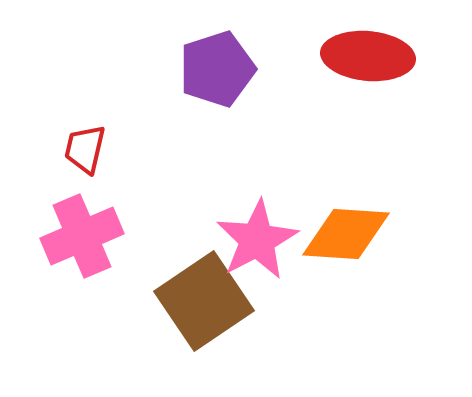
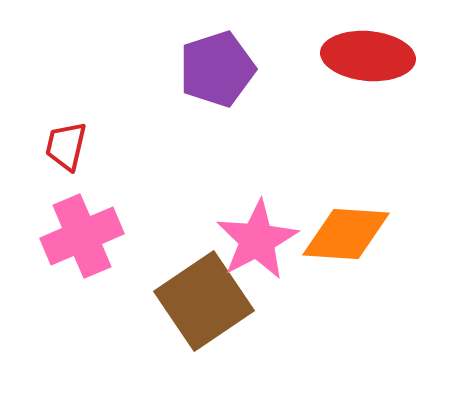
red trapezoid: moved 19 px left, 3 px up
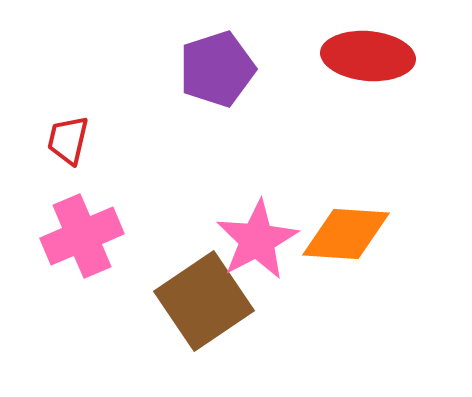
red trapezoid: moved 2 px right, 6 px up
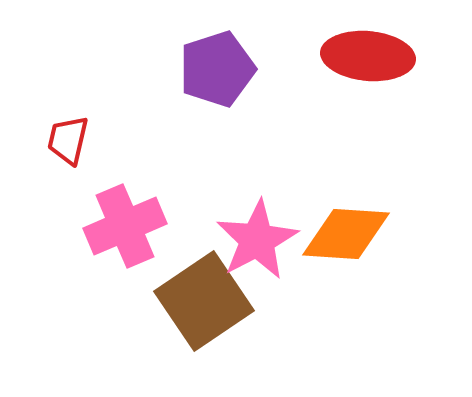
pink cross: moved 43 px right, 10 px up
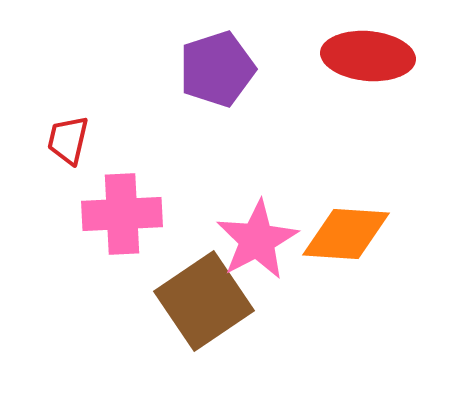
pink cross: moved 3 px left, 12 px up; rotated 20 degrees clockwise
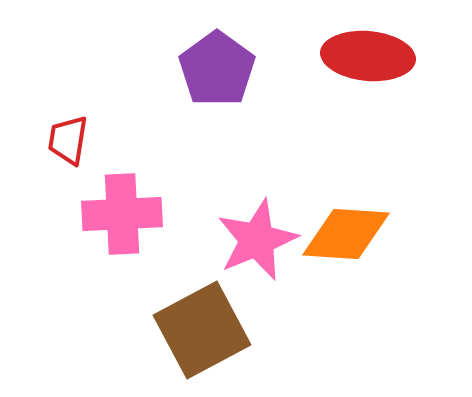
purple pentagon: rotated 18 degrees counterclockwise
red trapezoid: rotated 4 degrees counterclockwise
pink star: rotated 6 degrees clockwise
brown square: moved 2 px left, 29 px down; rotated 6 degrees clockwise
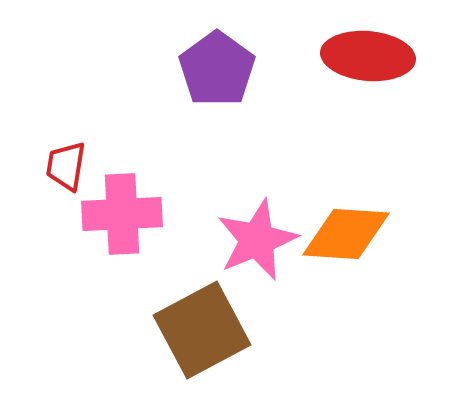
red trapezoid: moved 2 px left, 26 px down
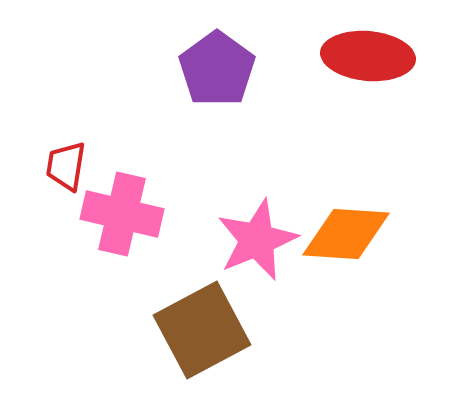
pink cross: rotated 16 degrees clockwise
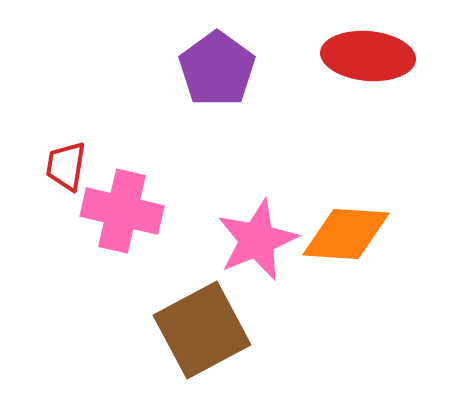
pink cross: moved 3 px up
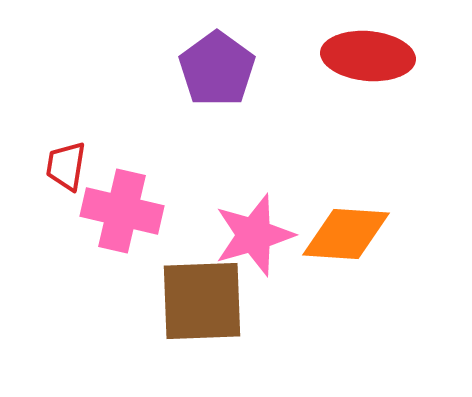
pink star: moved 3 px left, 5 px up; rotated 6 degrees clockwise
brown square: moved 29 px up; rotated 26 degrees clockwise
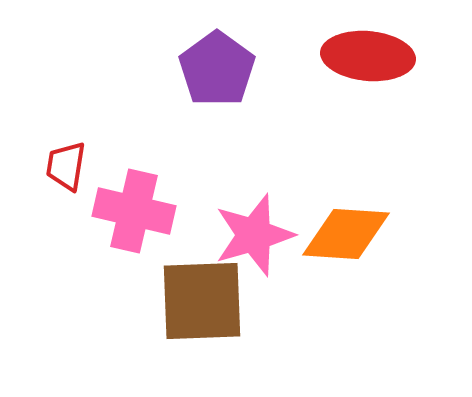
pink cross: moved 12 px right
